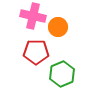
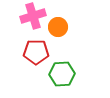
pink cross: rotated 30 degrees counterclockwise
green hexagon: rotated 20 degrees clockwise
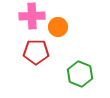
pink cross: moved 1 px left; rotated 15 degrees clockwise
green hexagon: moved 18 px right; rotated 25 degrees clockwise
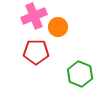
pink cross: moved 2 px right; rotated 20 degrees counterclockwise
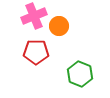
orange circle: moved 1 px right, 1 px up
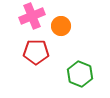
pink cross: moved 2 px left
orange circle: moved 2 px right
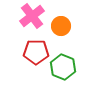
pink cross: rotated 15 degrees counterclockwise
green hexagon: moved 17 px left, 7 px up
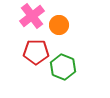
orange circle: moved 2 px left, 1 px up
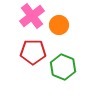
red pentagon: moved 3 px left
